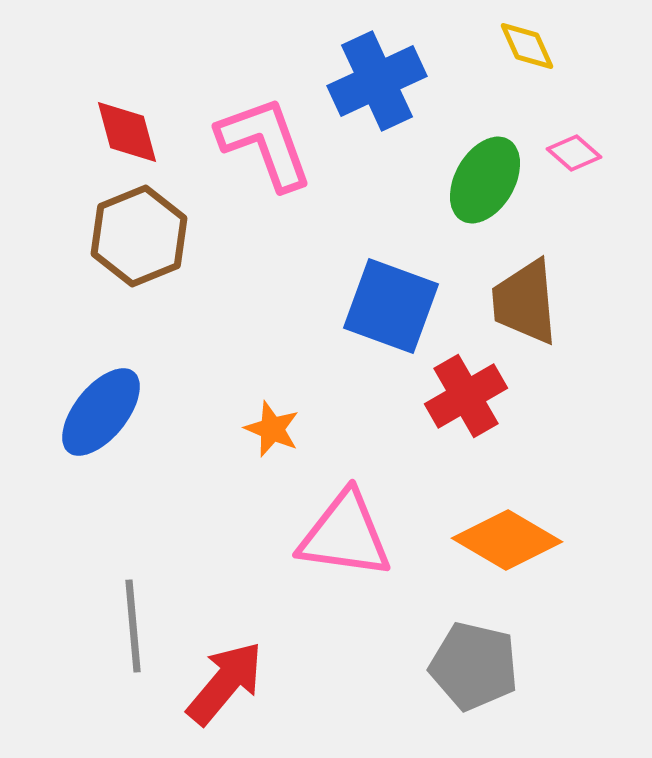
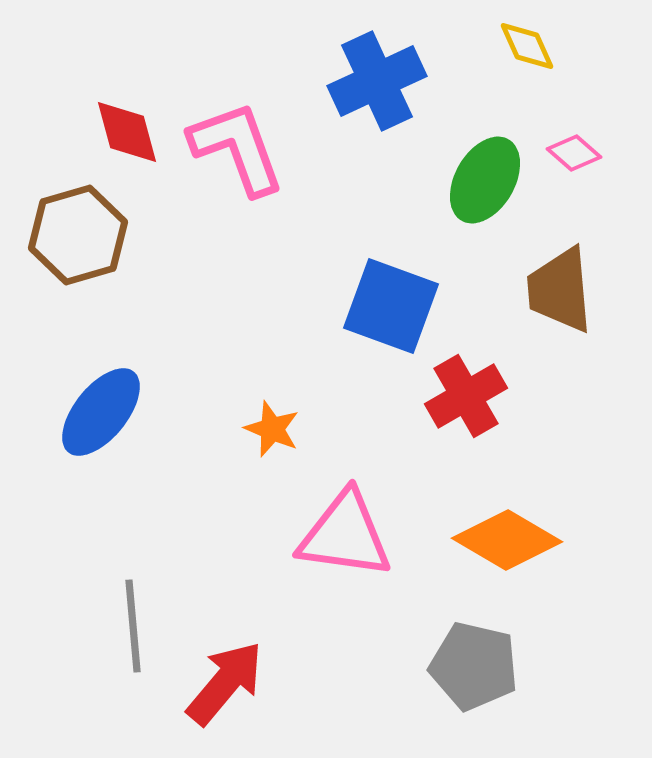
pink L-shape: moved 28 px left, 5 px down
brown hexagon: moved 61 px left, 1 px up; rotated 6 degrees clockwise
brown trapezoid: moved 35 px right, 12 px up
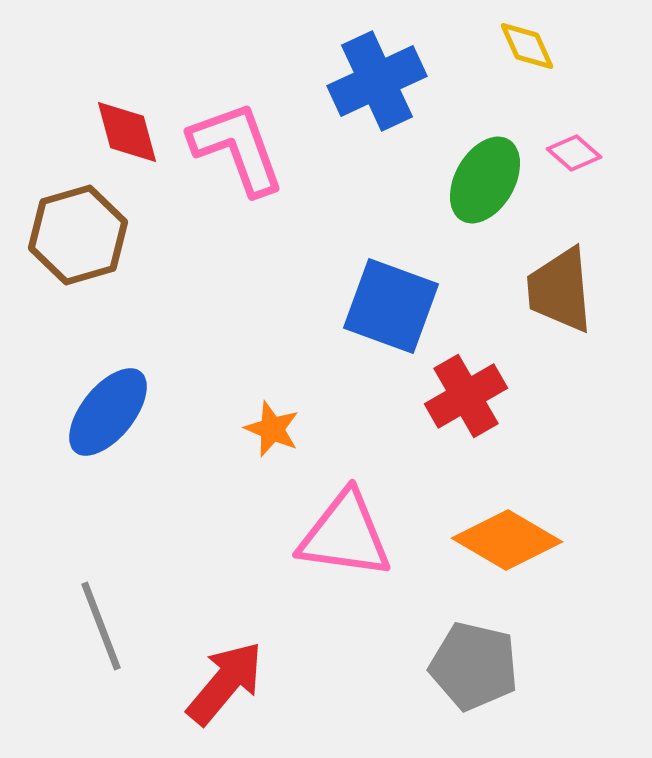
blue ellipse: moved 7 px right
gray line: moved 32 px left; rotated 16 degrees counterclockwise
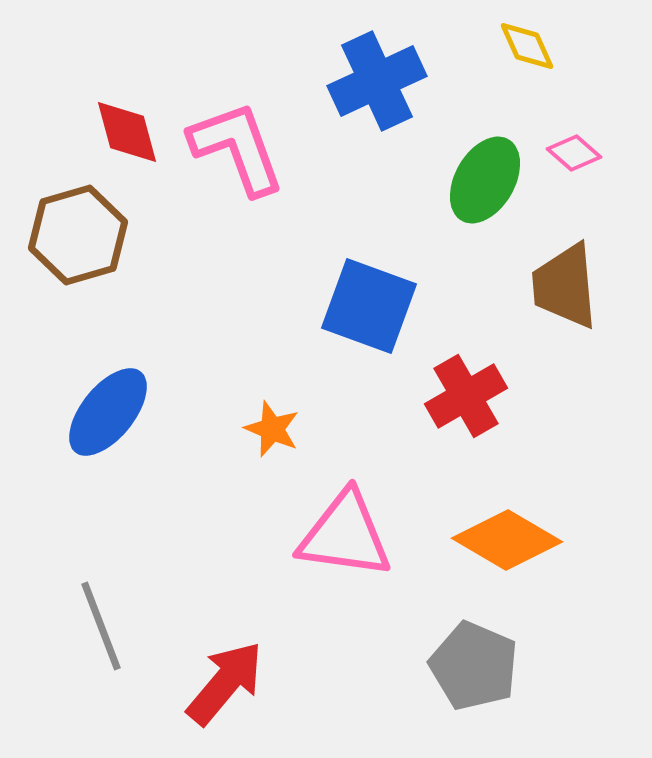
brown trapezoid: moved 5 px right, 4 px up
blue square: moved 22 px left
gray pentagon: rotated 10 degrees clockwise
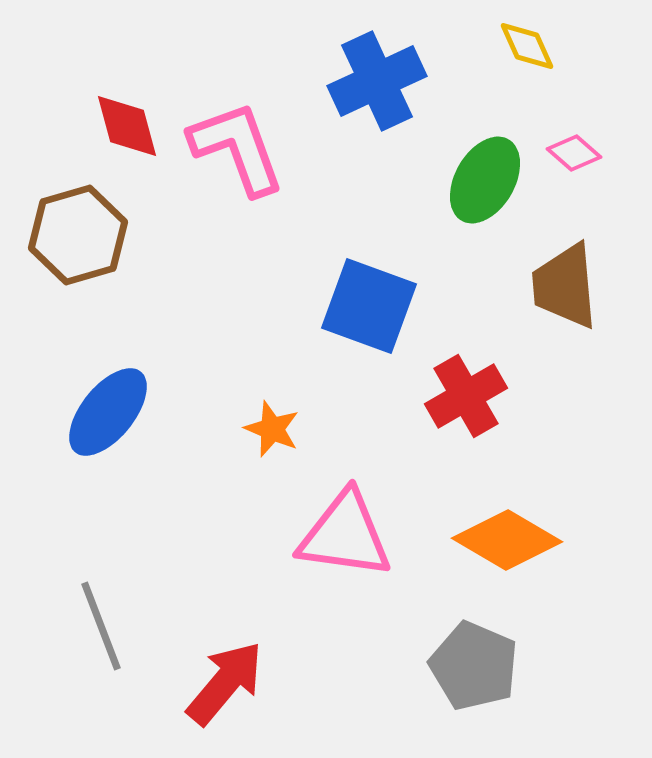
red diamond: moved 6 px up
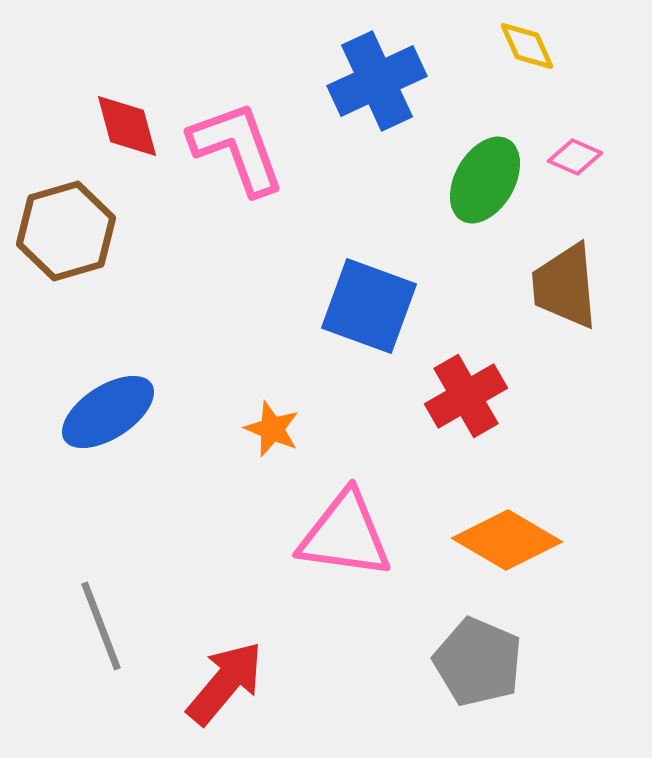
pink diamond: moved 1 px right, 4 px down; rotated 18 degrees counterclockwise
brown hexagon: moved 12 px left, 4 px up
blue ellipse: rotated 18 degrees clockwise
gray pentagon: moved 4 px right, 4 px up
